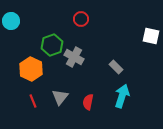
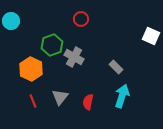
white square: rotated 12 degrees clockwise
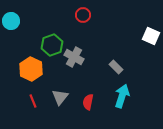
red circle: moved 2 px right, 4 px up
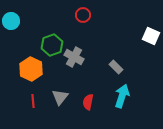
red line: rotated 16 degrees clockwise
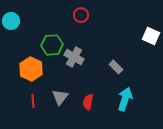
red circle: moved 2 px left
green hexagon: rotated 15 degrees clockwise
cyan arrow: moved 3 px right, 3 px down
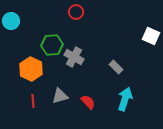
red circle: moved 5 px left, 3 px up
gray triangle: moved 1 px up; rotated 36 degrees clockwise
red semicircle: rotated 126 degrees clockwise
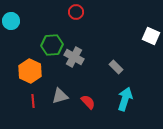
orange hexagon: moved 1 px left, 2 px down
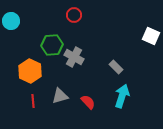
red circle: moved 2 px left, 3 px down
cyan arrow: moved 3 px left, 3 px up
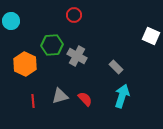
gray cross: moved 3 px right, 1 px up
orange hexagon: moved 5 px left, 7 px up
red semicircle: moved 3 px left, 3 px up
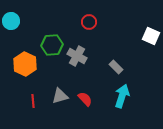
red circle: moved 15 px right, 7 px down
